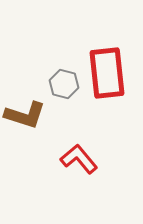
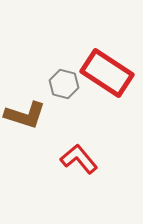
red rectangle: rotated 51 degrees counterclockwise
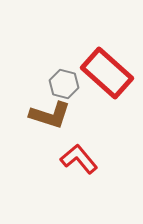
red rectangle: rotated 9 degrees clockwise
brown L-shape: moved 25 px right
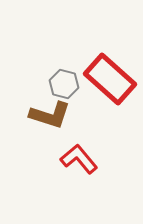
red rectangle: moved 3 px right, 6 px down
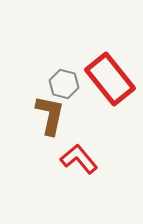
red rectangle: rotated 9 degrees clockwise
brown L-shape: rotated 96 degrees counterclockwise
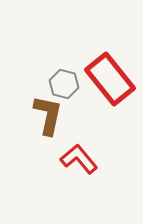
brown L-shape: moved 2 px left
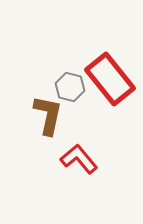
gray hexagon: moved 6 px right, 3 px down
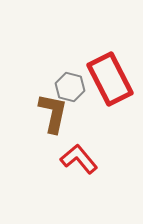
red rectangle: rotated 12 degrees clockwise
brown L-shape: moved 5 px right, 2 px up
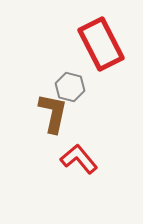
red rectangle: moved 9 px left, 35 px up
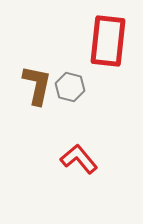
red rectangle: moved 7 px right, 3 px up; rotated 33 degrees clockwise
brown L-shape: moved 16 px left, 28 px up
